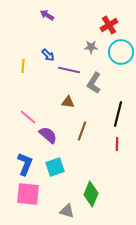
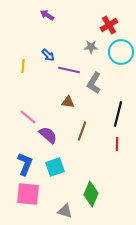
gray triangle: moved 2 px left
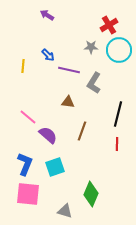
cyan circle: moved 2 px left, 2 px up
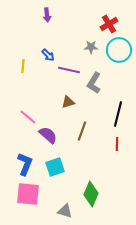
purple arrow: rotated 128 degrees counterclockwise
red cross: moved 1 px up
brown triangle: rotated 24 degrees counterclockwise
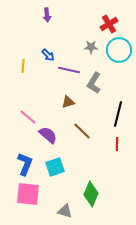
brown line: rotated 66 degrees counterclockwise
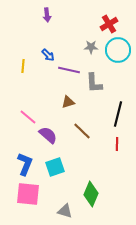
cyan circle: moved 1 px left
gray L-shape: rotated 35 degrees counterclockwise
